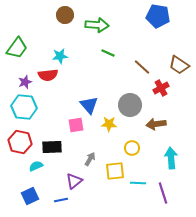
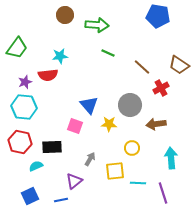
pink square: moved 1 px left, 1 px down; rotated 28 degrees clockwise
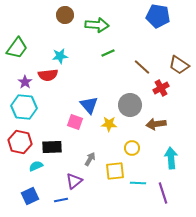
green line: rotated 48 degrees counterclockwise
purple star: rotated 16 degrees counterclockwise
pink square: moved 4 px up
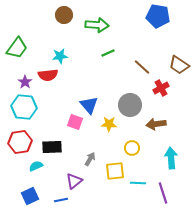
brown circle: moved 1 px left
red hexagon: rotated 20 degrees counterclockwise
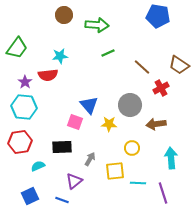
black rectangle: moved 10 px right
cyan semicircle: moved 2 px right
blue line: moved 1 px right; rotated 32 degrees clockwise
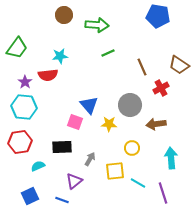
brown line: rotated 24 degrees clockwise
cyan line: rotated 28 degrees clockwise
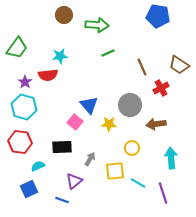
cyan hexagon: rotated 10 degrees clockwise
pink square: rotated 21 degrees clockwise
red hexagon: rotated 15 degrees clockwise
blue square: moved 1 px left, 7 px up
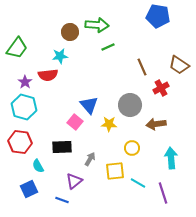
brown circle: moved 6 px right, 17 px down
green line: moved 6 px up
cyan semicircle: rotated 96 degrees counterclockwise
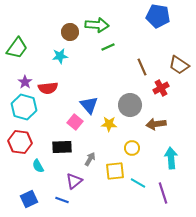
red semicircle: moved 13 px down
blue square: moved 10 px down
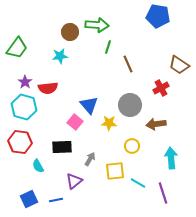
green line: rotated 48 degrees counterclockwise
brown line: moved 14 px left, 3 px up
yellow star: moved 1 px up
yellow circle: moved 2 px up
blue line: moved 6 px left; rotated 32 degrees counterclockwise
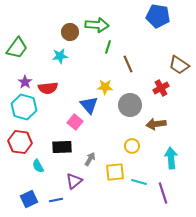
yellow star: moved 4 px left, 36 px up
yellow square: moved 1 px down
cyan line: moved 1 px right, 1 px up; rotated 14 degrees counterclockwise
